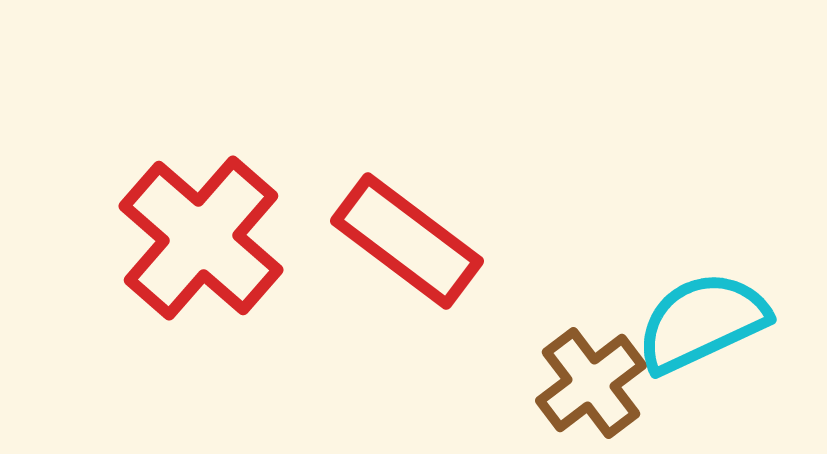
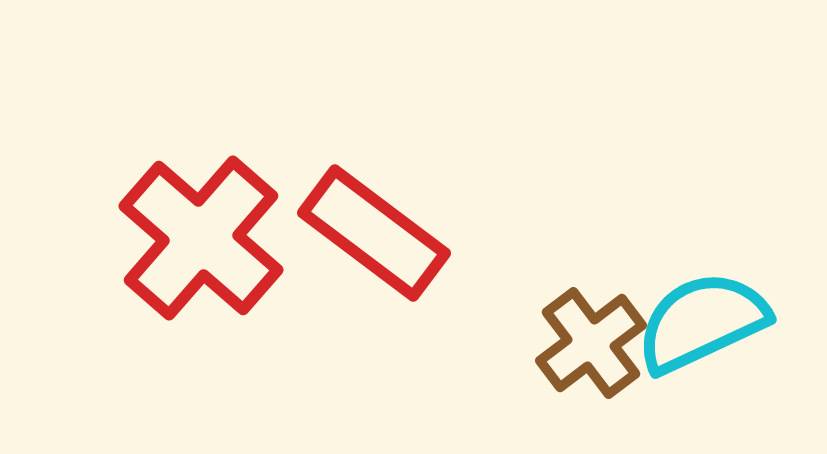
red rectangle: moved 33 px left, 8 px up
brown cross: moved 40 px up
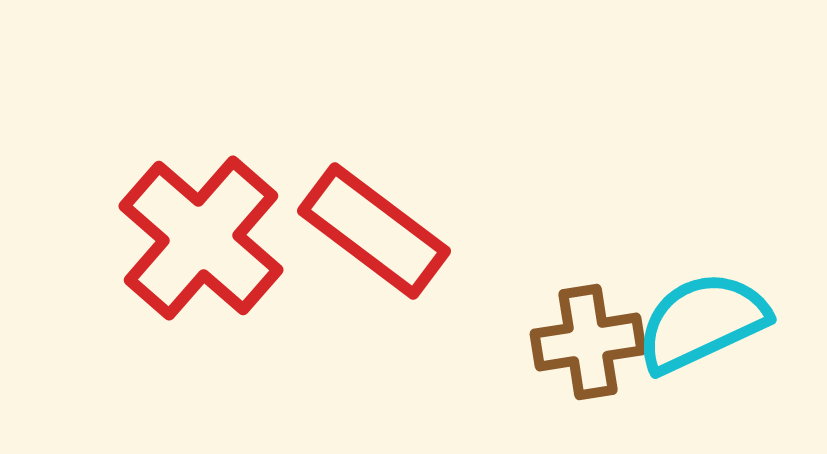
red rectangle: moved 2 px up
brown cross: moved 3 px left, 1 px up; rotated 28 degrees clockwise
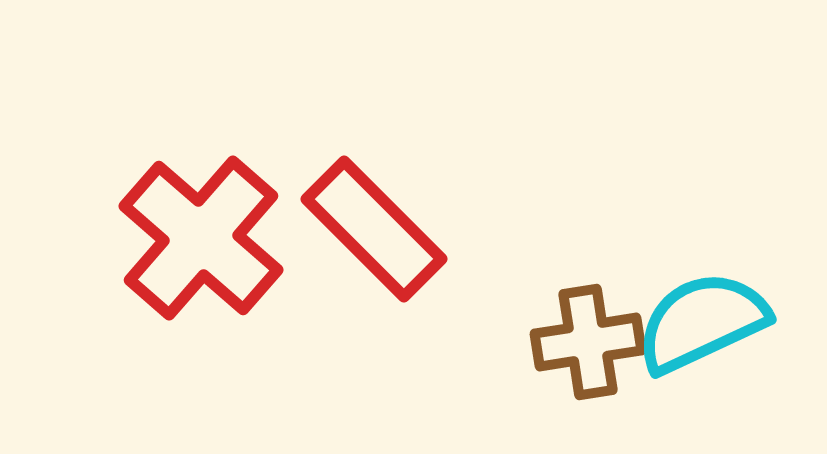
red rectangle: moved 2 px up; rotated 8 degrees clockwise
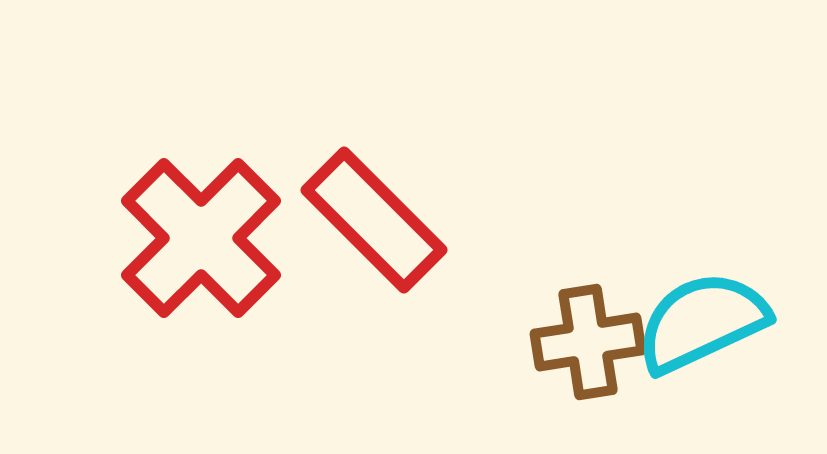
red rectangle: moved 9 px up
red cross: rotated 4 degrees clockwise
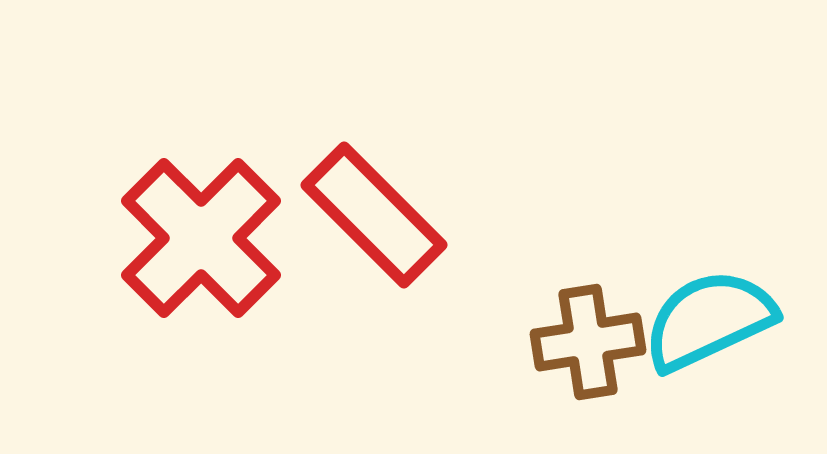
red rectangle: moved 5 px up
cyan semicircle: moved 7 px right, 2 px up
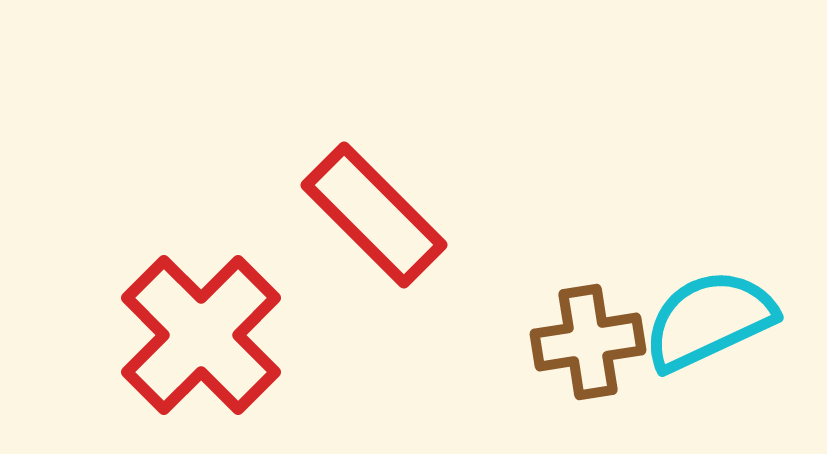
red cross: moved 97 px down
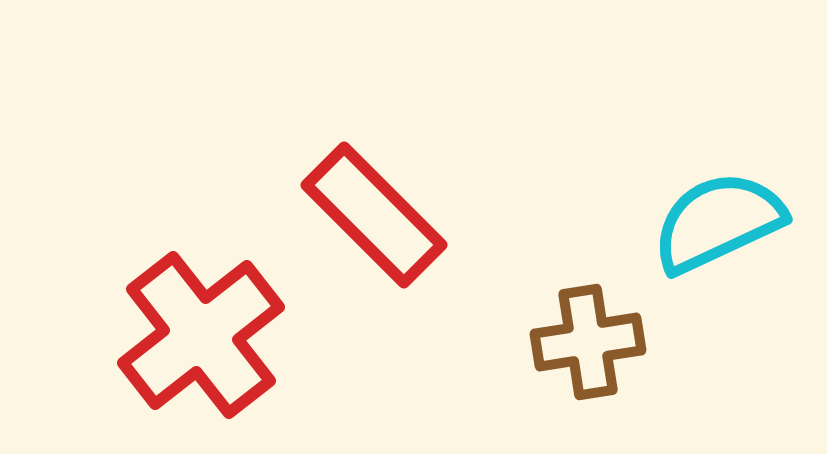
cyan semicircle: moved 9 px right, 98 px up
red cross: rotated 7 degrees clockwise
